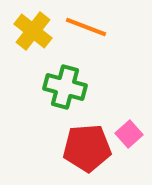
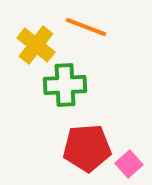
yellow cross: moved 3 px right, 14 px down
green cross: moved 2 px up; rotated 18 degrees counterclockwise
pink square: moved 30 px down
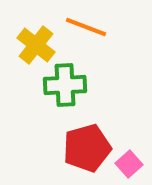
red pentagon: rotated 12 degrees counterclockwise
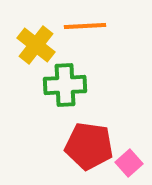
orange line: moved 1 px left, 1 px up; rotated 24 degrees counterclockwise
red pentagon: moved 2 px right, 2 px up; rotated 24 degrees clockwise
pink square: moved 1 px up
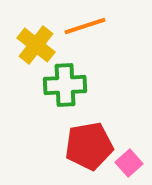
orange line: rotated 15 degrees counterclockwise
red pentagon: rotated 18 degrees counterclockwise
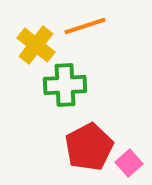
red pentagon: moved 1 px down; rotated 18 degrees counterclockwise
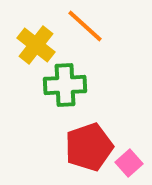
orange line: rotated 60 degrees clockwise
red pentagon: rotated 9 degrees clockwise
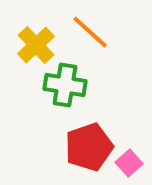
orange line: moved 5 px right, 6 px down
yellow cross: rotated 9 degrees clockwise
green cross: rotated 12 degrees clockwise
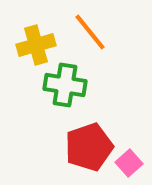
orange line: rotated 9 degrees clockwise
yellow cross: rotated 27 degrees clockwise
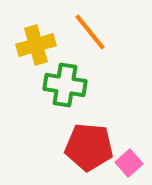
red pentagon: rotated 24 degrees clockwise
